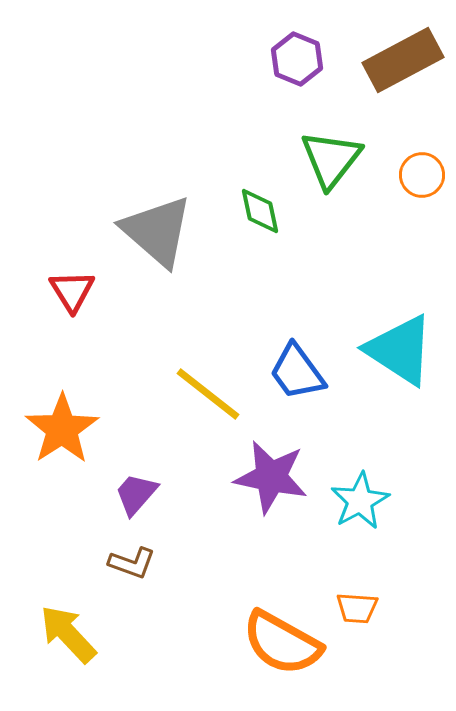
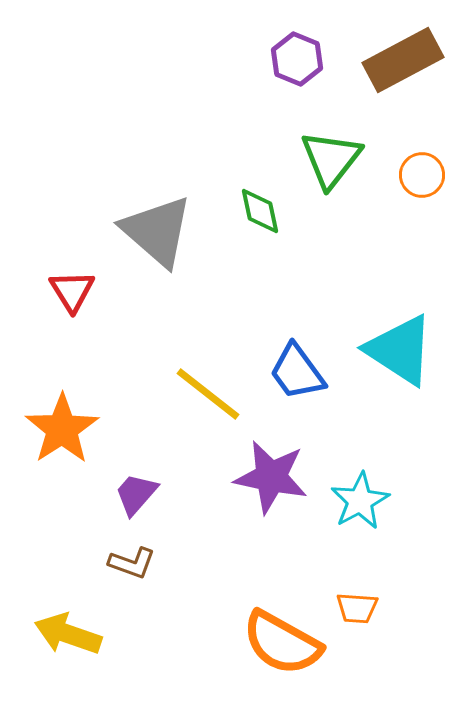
yellow arrow: rotated 28 degrees counterclockwise
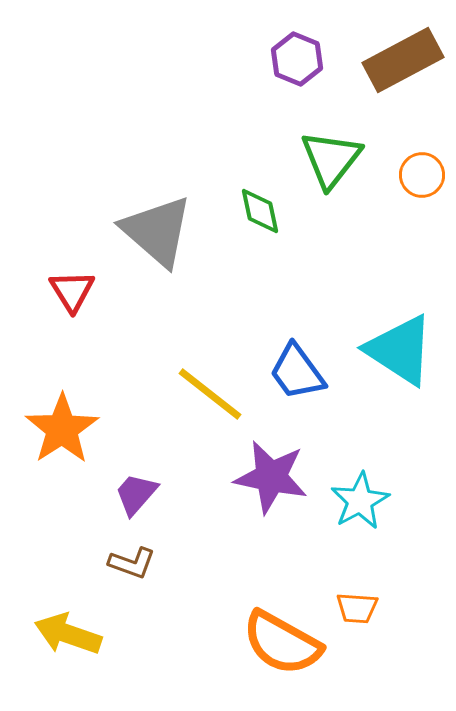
yellow line: moved 2 px right
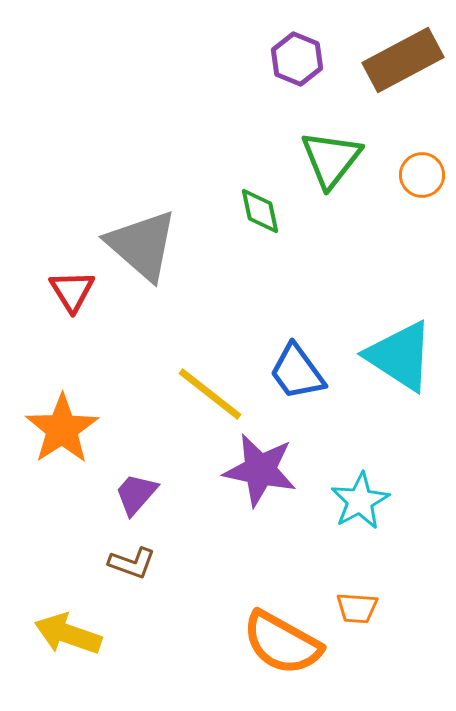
gray triangle: moved 15 px left, 14 px down
cyan triangle: moved 6 px down
purple star: moved 11 px left, 7 px up
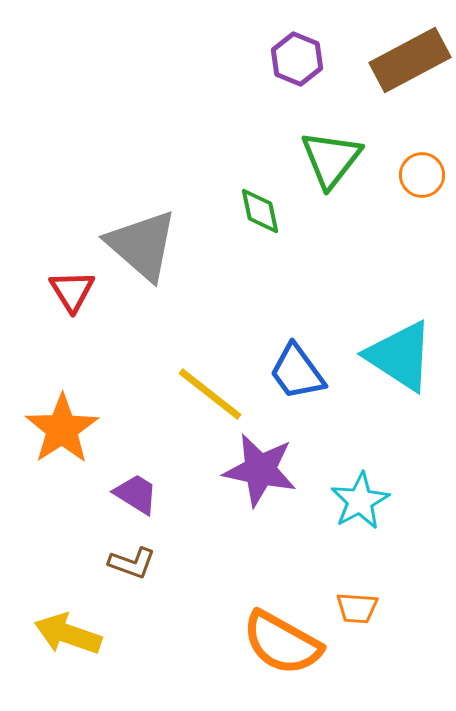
brown rectangle: moved 7 px right
purple trapezoid: rotated 81 degrees clockwise
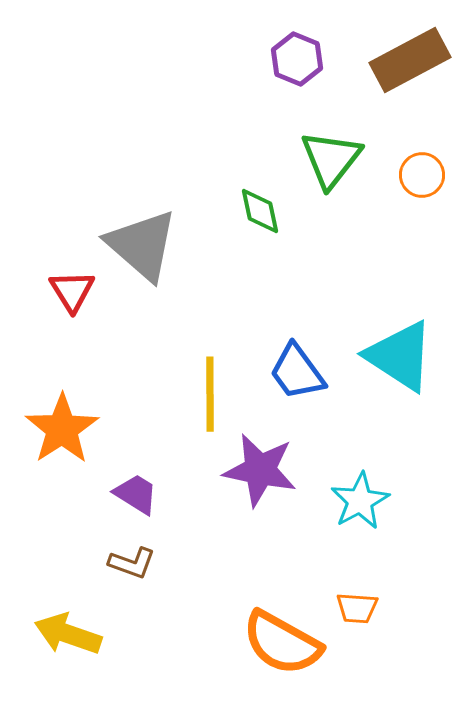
yellow line: rotated 52 degrees clockwise
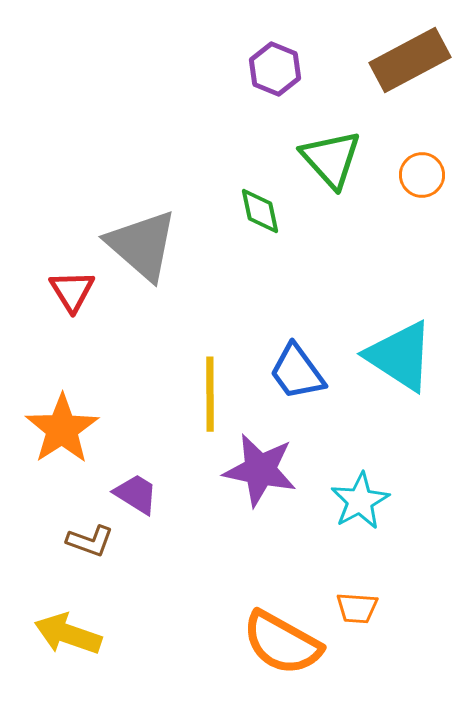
purple hexagon: moved 22 px left, 10 px down
green triangle: rotated 20 degrees counterclockwise
brown L-shape: moved 42 px left, 22 px up
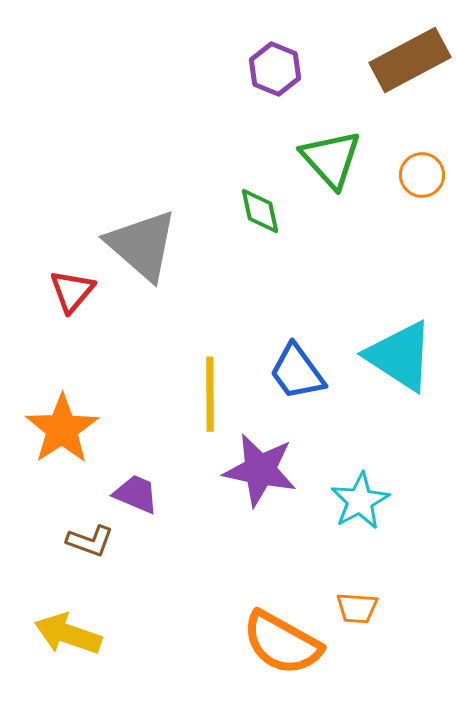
red triangle: rotated 12 degrees clockwise
purple trapezoid: rotated 9 degrees counterclockwise
